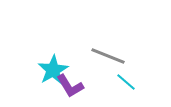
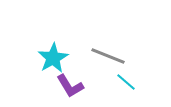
cyan star: moved 12 px up
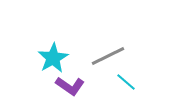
gray line: rotated 48 degrees counterclockwise
purple L-shape: rotated 24 degrees counterclockwise
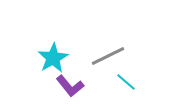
purple L-shape: rotated 16 degrees clockwise
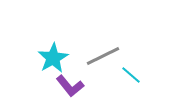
gray line: moved 5 px left
cyan line: moved 5 px right, 7 px up
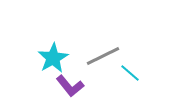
cyan line: moved 1 px left, 2 px up
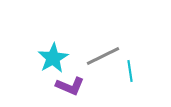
cyan line: moved 2 px up; rotated 40 degrees clockwise
purple L-shape: rotated 28 degrees counterclockwise
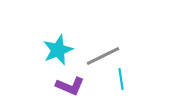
cyan star: moved 5 px right, 8 px up; rotated 8 degrees clockwise
cyan line: moved 9 px left, 8 px down
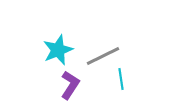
purple L-shape: moved 1 px up; rotated 80 degrees counterclockwise
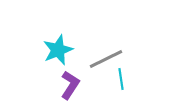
gray line: moved 3 px right, 3 px down
